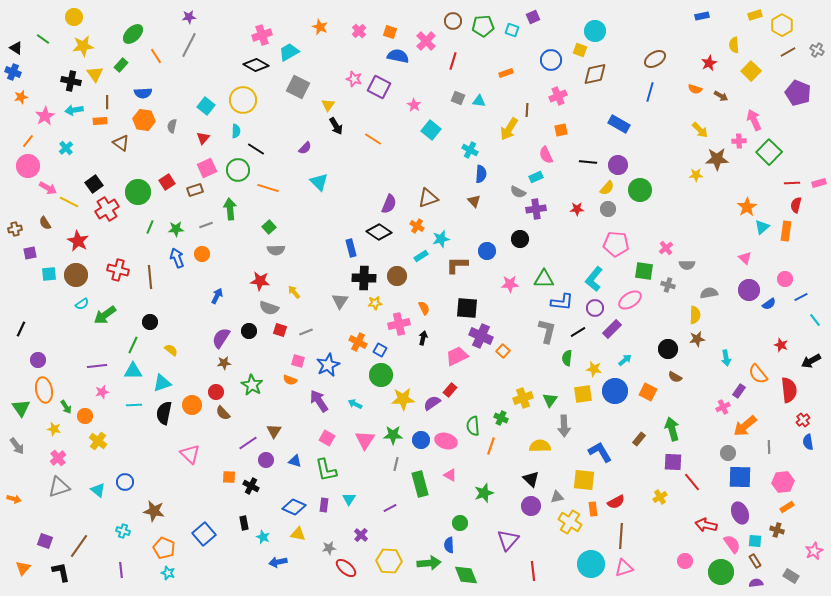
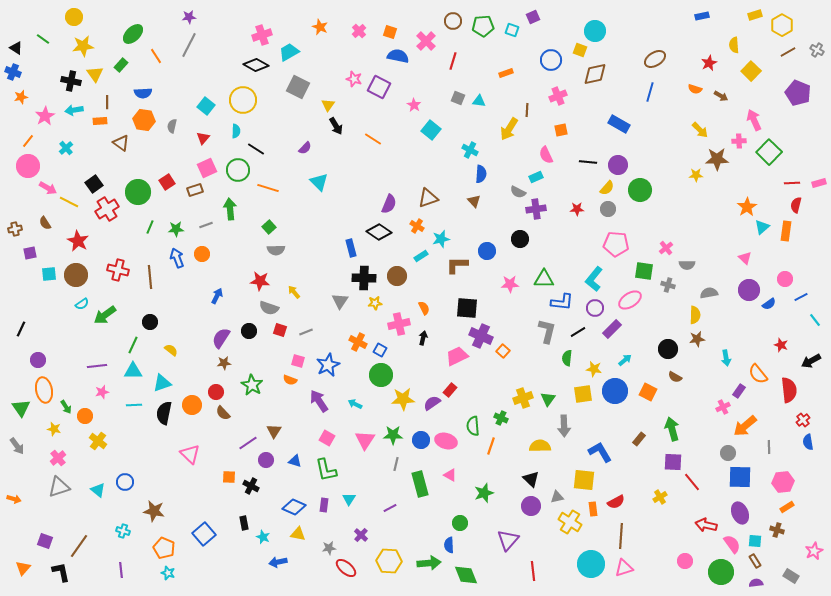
green triangle at (550, 400): moved 2 px left, 1 px up
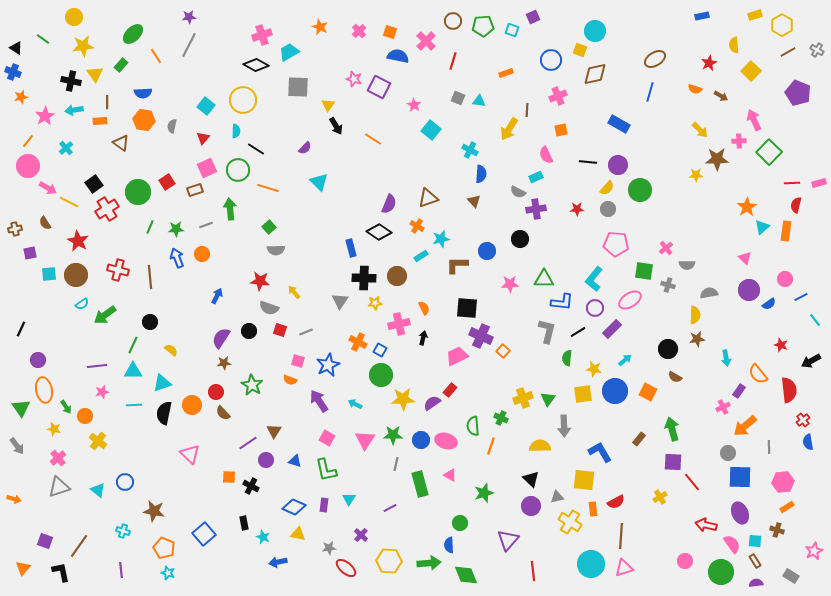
gray square at (298, 87): rotated 25 degrees counterclockwise
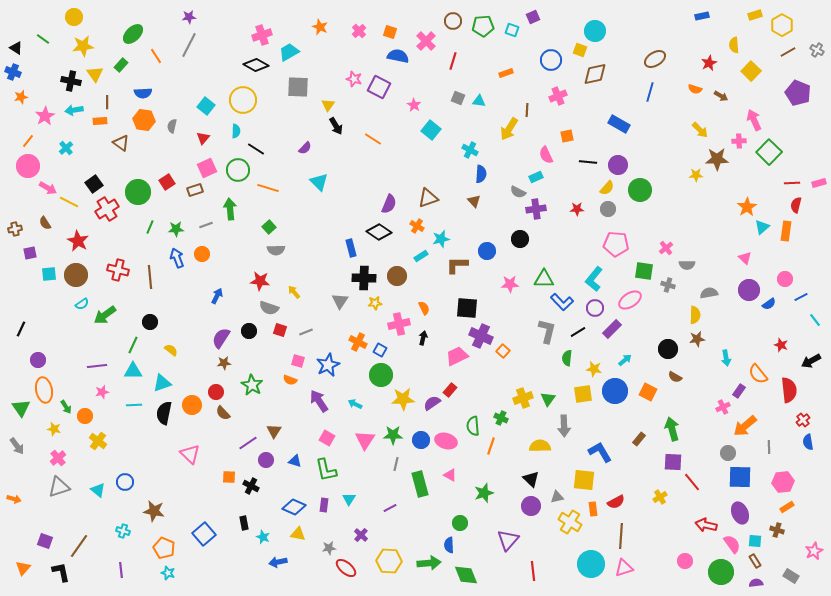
orange square at (561, 130): moved 6 px right, 6 px down
blue L-shape at (562, 302): rotated 40 degrees clockwise
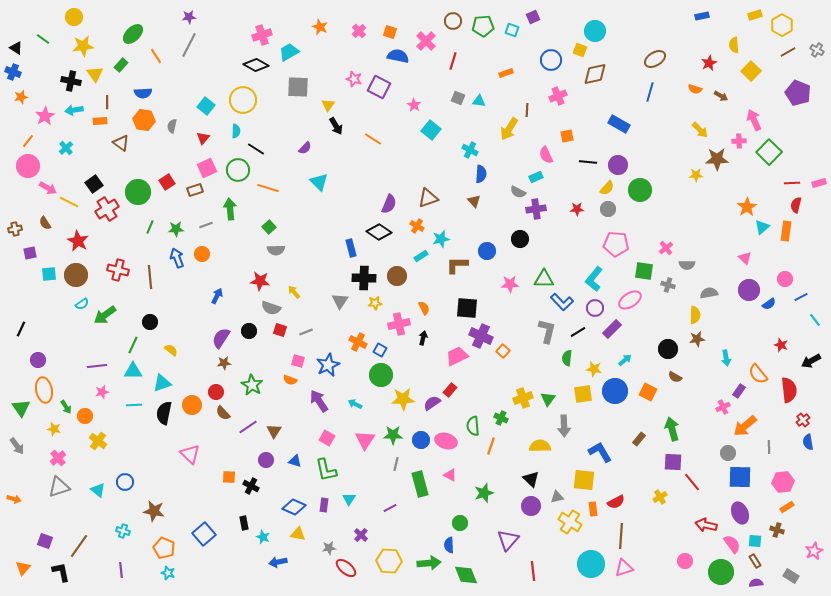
gray semicircle at (269, 308): moved 2 px right
purple line at (248, 443): moved 16 px up
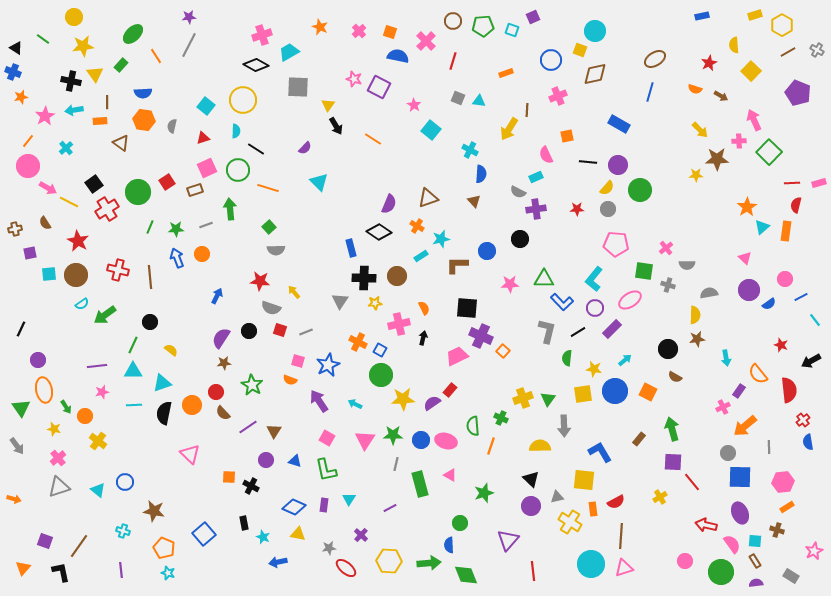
red triangle at (203, 138): rotated 32 degrees clockwise
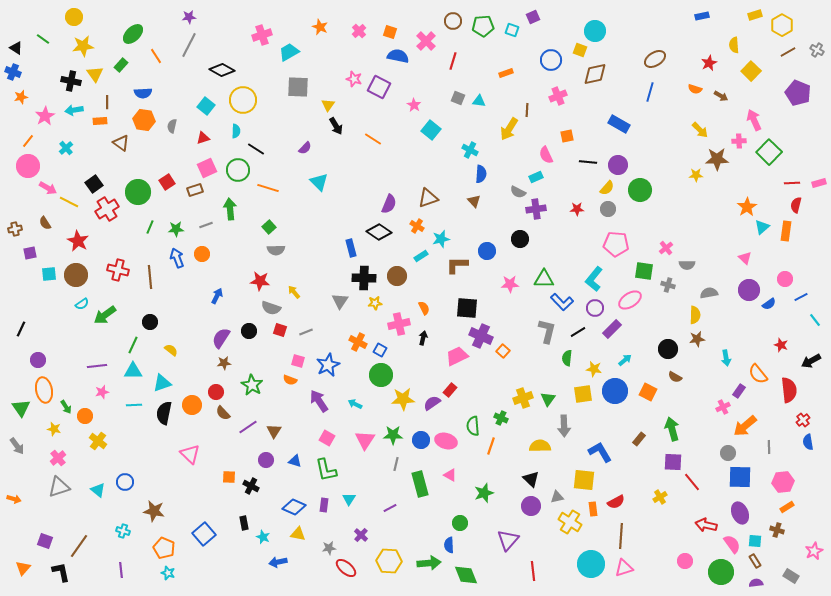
black diamond at (256, 65): moved 34 px left, 5 px down
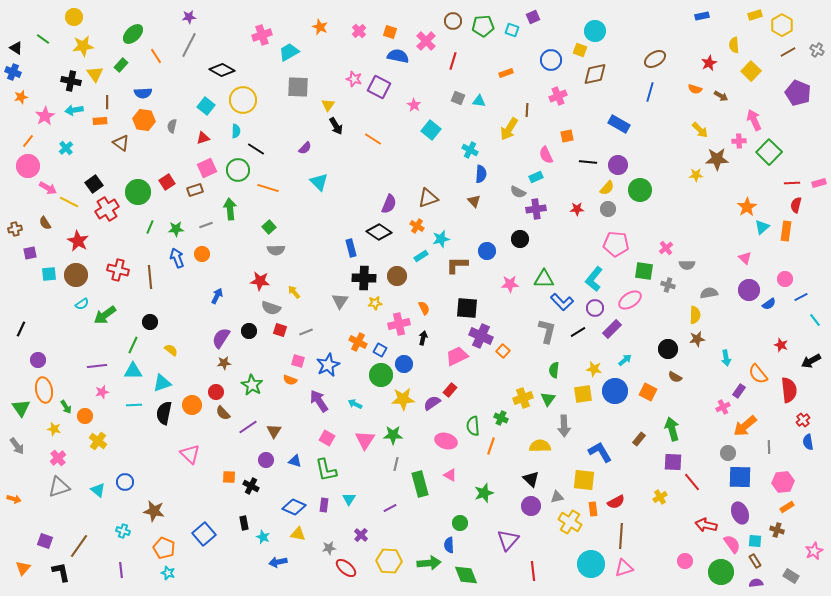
green semicircle at (567, 358): moved 13 px left, 12 px down
blue circle at (421, 440): moved 17 px left, 76 px up
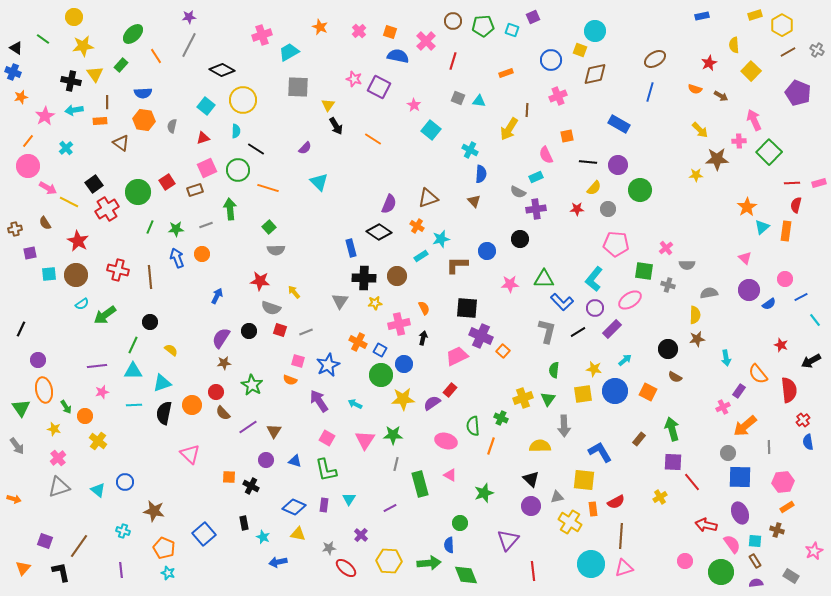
yellow semicircle at (607, 188): moved 13 px left
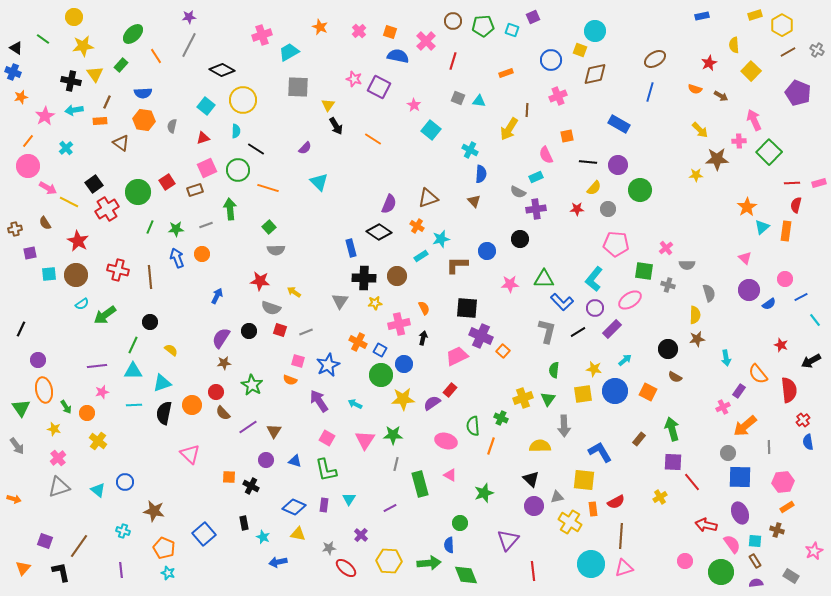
brown line at (107, 102): rotated 24 degrees clockwise
yellow arrow at (294, 292): rotated 16 degrees counterclockwise
gray semicircle at (709, 293): rotated 84 degrees clockwise
orange circle at (85, 416): moved 2 px right, 3 px up
purple circle at (531, 506): moved 3 px right
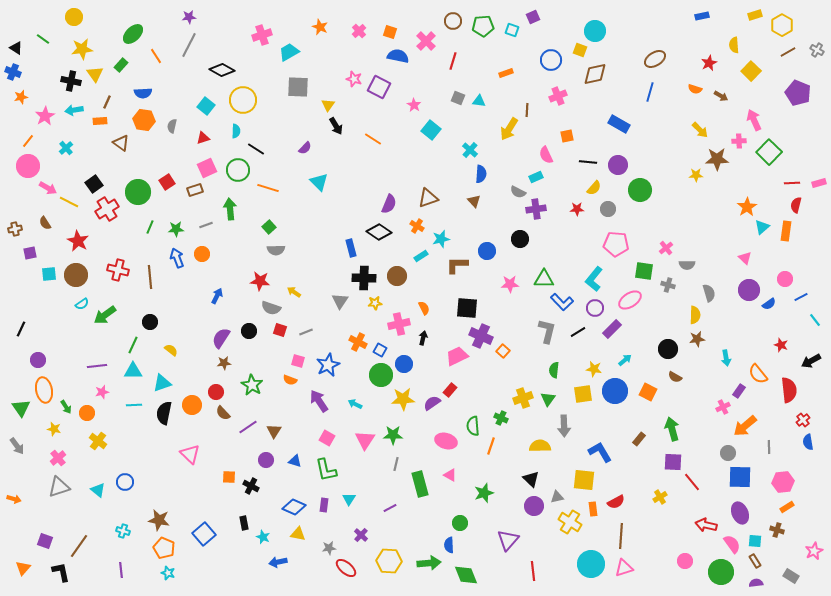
yellow star at (83, 46): moved 1 px left, 3 px down
cyan cross at (470, 150): rotated 14 degrees clockwise
brown star at (154, 511): moved 5 px right, 9 px down
